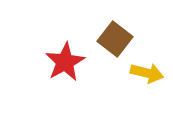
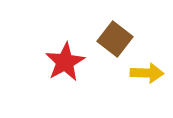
yellow arrow: rotated 12 degrees counterclockwise
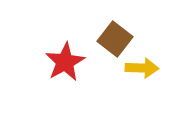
yellow arrow: moved 5 px left, 5 px up
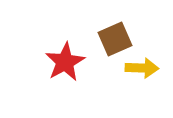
brown square: rotated 28 degrees clockwise
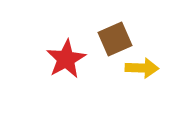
red star: moved 1 px right, 3 px up
